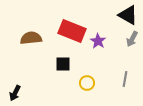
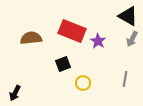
black triangle: moved 1 px down
black square: rotated 21 degrees counterclockwise
yellow circle: moved 4 px left
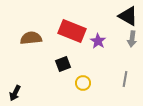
gray arrow: rotated 21 degrees counterclockwise
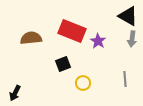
gray line: rotated 14 degrees counterclockwise
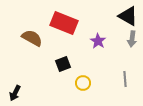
red rectangle: moved 8 px left, 8 px up
brown semicircle: moved 1 px right; rotated 35 degrees clockwise
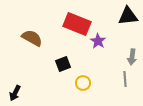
black triangle: rotated 35 degrees counterclockwise
red rectangle: moved 13 px right, 1 px down
gray arrow: moved 18 px down
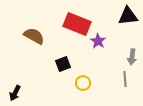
brown semicircle: moved 2 px right, 2 px up
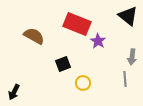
black triangle: rotated 45 degrees clockwise
black arrow: moved 1 px left, 1 px up
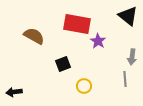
red rectangle: rotated 12 degrees counterclockwise
yellow circle: moved 1 px right, 3 px down
black arrow: rotated 56 degrees clockwise
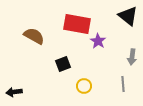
gray line: moved 2 px left, 5 px down
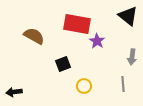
purple star: moved 1 px left
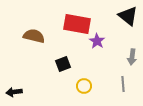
brown semicircle: rotated 15 degrees counterclockwise
